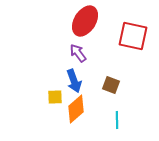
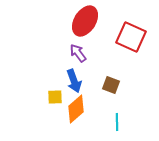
red square: moved 2 px left, 1 px down; rotated 12 degrees clockwise
cyan line: moved 2 px down
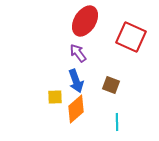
blue arrow: moved 2 px right
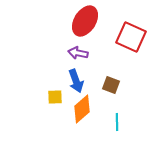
purple arrow: rotated 42 degrees counterclockwise
orange diamond: moved 6 px right
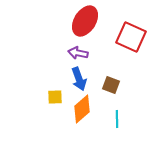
blue arrow: moved 3 px right, 2 px up
cyan line: moved 3 px up
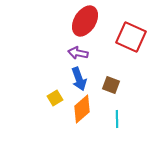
yellow square: moved 1 px down; rotated 28 degrees counterclockwise
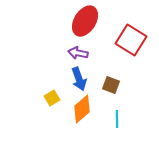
red square: moved 3 px down; rotated 8 degrees clockwise
yellow square: moved 3 px left
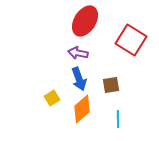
brown square: rotated 30 degrees counterclockwise
cyan line: moved 1 px right
